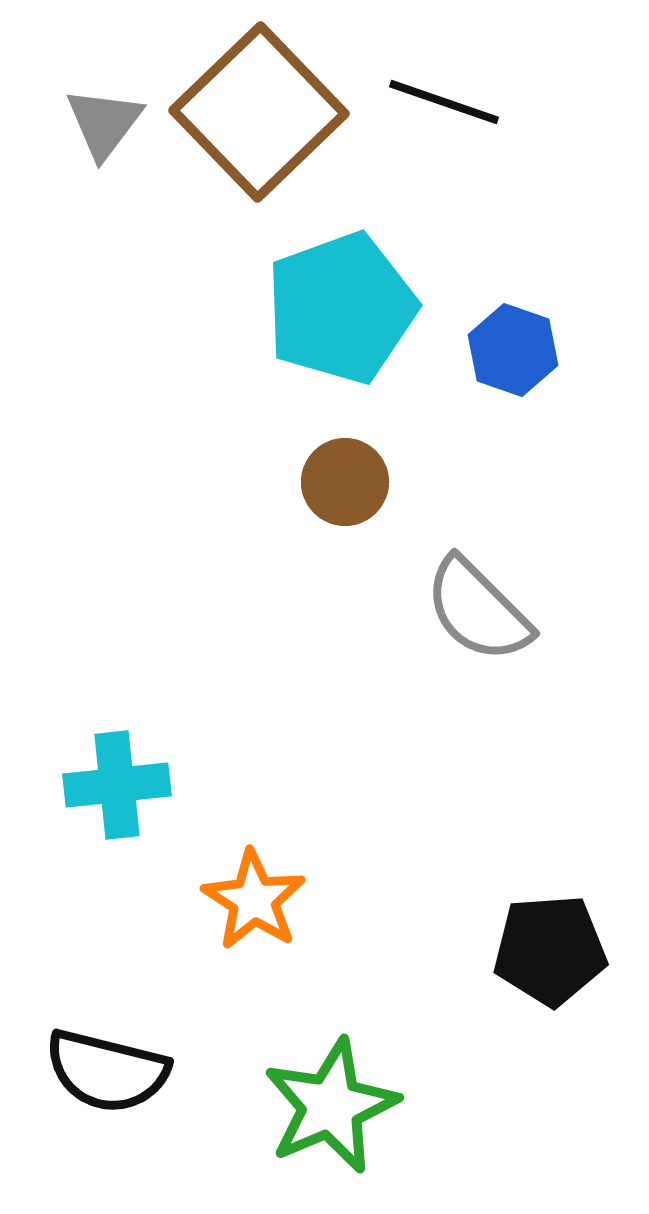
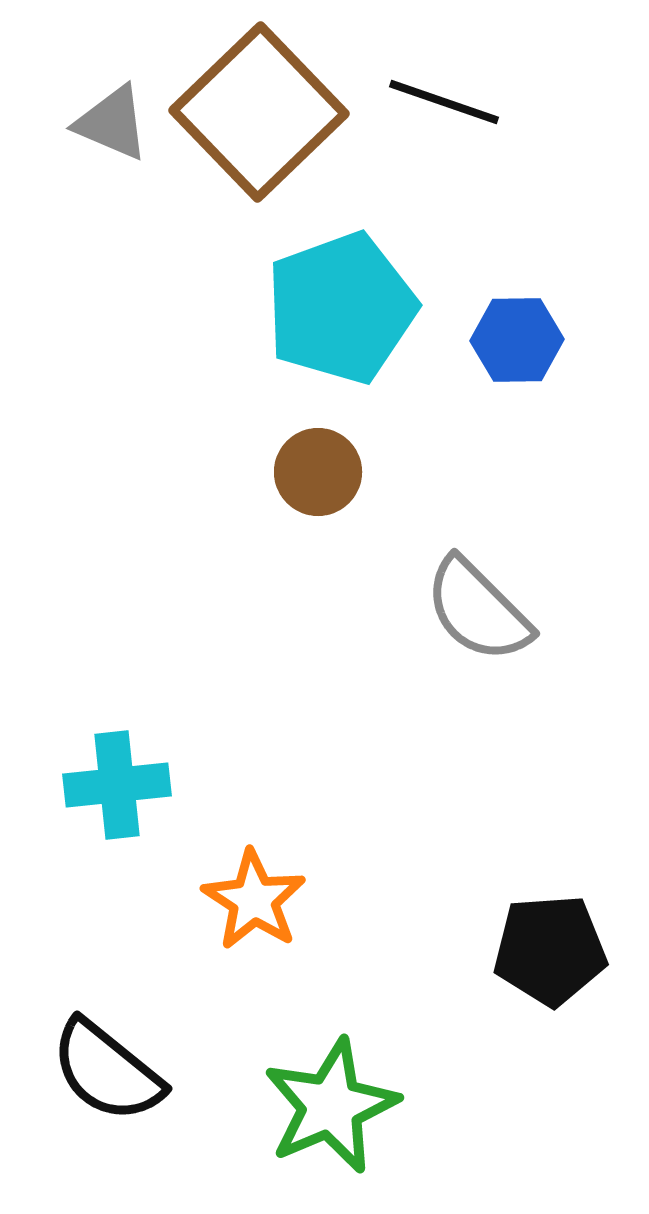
gray triangle: moved 8 px right; rotated 44 degrees counterclockwise
blue hexagon: moved 4 px right, 10 px up; rotated 20 degrees counterclockwise
brown circle: moved 27 px left, 10 px up
black semicircle: rotated 25 degrees clockwise
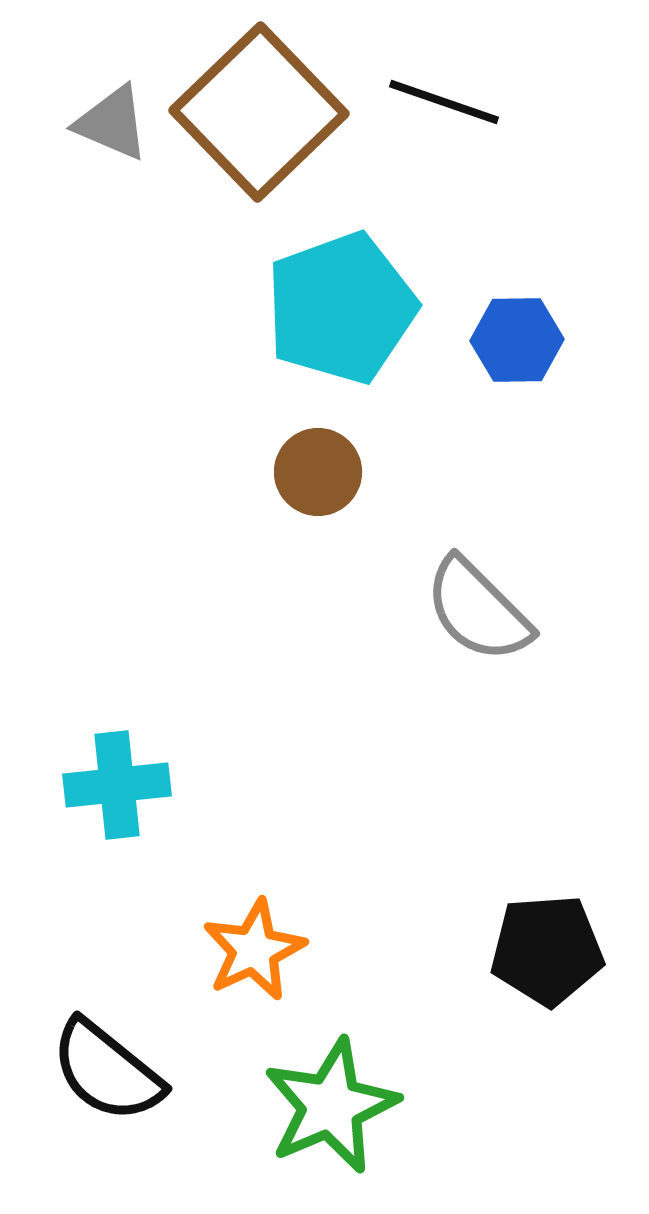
orange star: moved 50 px down; rotated 14 degrees clockwise
black pentagon: moved 3 px left
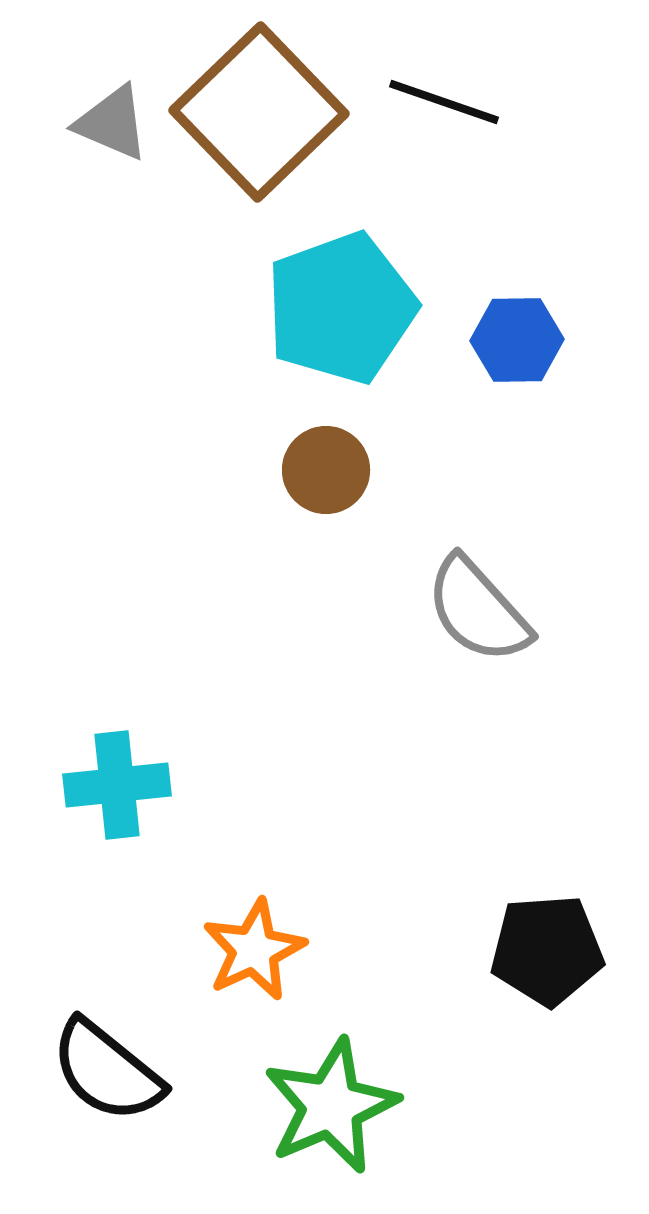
brown circle: moved 8 px right, 2 px up
gray semicircle: rotated 3 degrees clockwise
